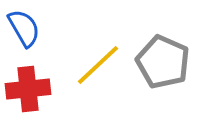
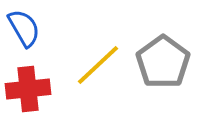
gray pentagon: rotated 12 degrees clockwise
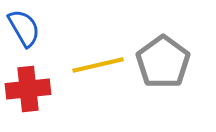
yellow line: rotated 30 degrees clockwise
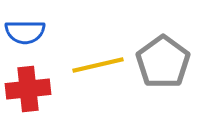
blue semicircle: moved 1 px right, 4 px down; rotated 120 degrees clockwise
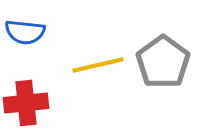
blue semicircle: rotated 6 degrees clockwise
red cross: moved 2 px left, 14 px down
